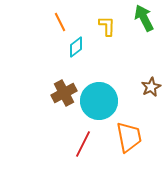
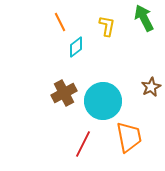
yellow L-shape: rotated 10 degrees clockwise
cyan circle: moved 4 px right
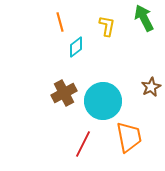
orange line: rotated 12 degrees clockwise
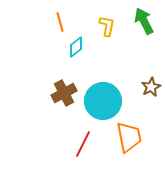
green arrow: moved 3 px down
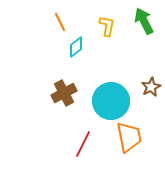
orange line: rotated 12 degrees counterclockwise
cyan circle: moved 8 px right
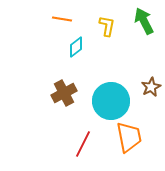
orange line: moved 2 px right, 3 px up; rotated 54 degrees counterclockwise
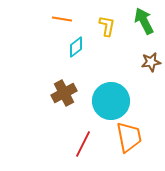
brown star: moved 25 px up; rotated 18 degrees clockwise
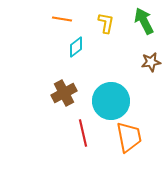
yellow L-shape: moved 1 px left, 3 px up
red line: moved 11 px up; rotated 40 degrees counterclockwise
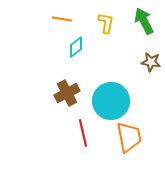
brown star: rotated 18 degrees clockwise
brown cross: moved 3 px right
